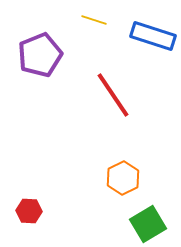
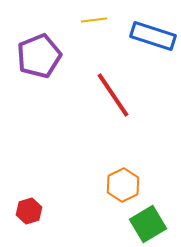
yellow line: rotated 25 degrees counterclockwise
purple pentagon: moved 1 px left, 1 px down
orange hexagon: moved 7 px down
red hexagon: rotated 20 degrees counterclockwise
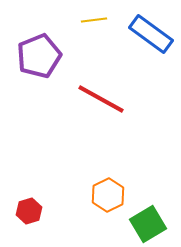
blue rectangle: moved 2 px left, 2 px up; rotated 18 degrees clockwise
red line: moved 12 px left, 4 px down; rotated 27 degrees counterclockwise
orange hexagon: moved 15 px left, 10 px down
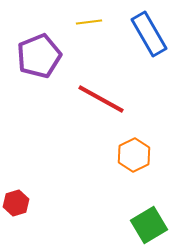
yellow line: moved 5 px left, 2 px down
blue rectangle: moved 2 px left; rotated 24 degrees clockwise
orange hexagon: moved 26 px right, 40 px up
red hexagon: moved 13 px left, 8 px up
green square: moved 1 px right, 1 px down
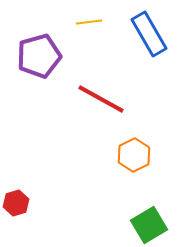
purple pentagon: rotated 6 degrees clockwise
